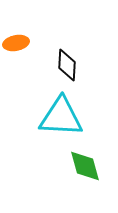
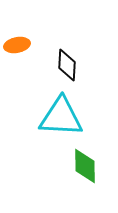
orange ellipse: moved 1 px right, 2 px down
green diamond: rotated 15 degrees clockwise
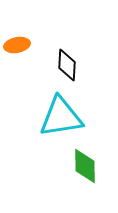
cyan triangle: rotated 12 degrees counterclockwise
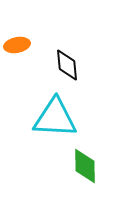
black diamond: rotated 8 degrees counterclockwise
cyan triangle: moved 6 px left, 1 px down; rotated 12 degrees clockwise
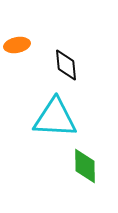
black diamond: moved 1 px left
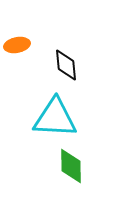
green diamond: moved 14 px left
